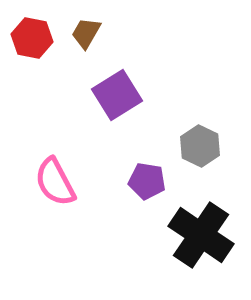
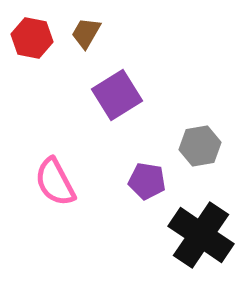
gray hexagon: rotated 24 degrees clockwise
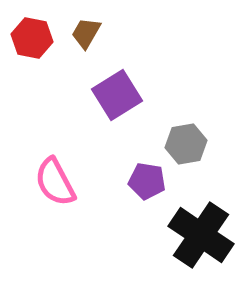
gray hexagon: moved 14 px left, 2 px up
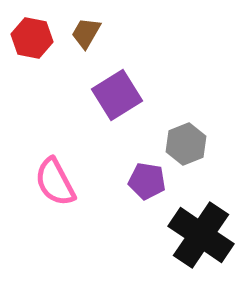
gray hexagon: rotated 12 degrees counterclockwise
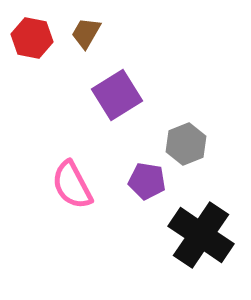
pink semicircle: moved 17 px right, 3 px down
